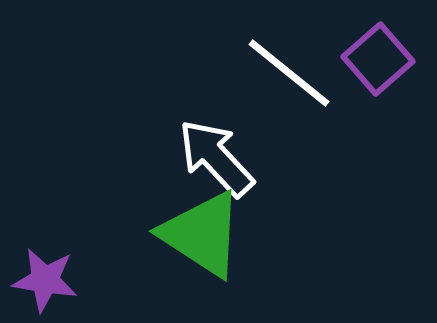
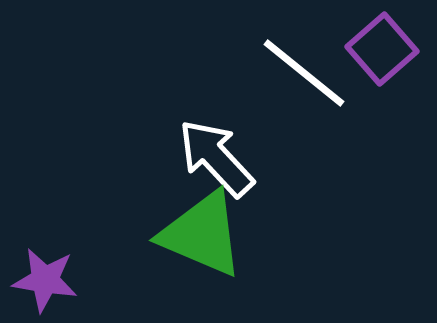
purple square: moved 4 px right, 10 px up
white line: moved 15 px right
green triangle: rotated 10 degrees counterclockwise
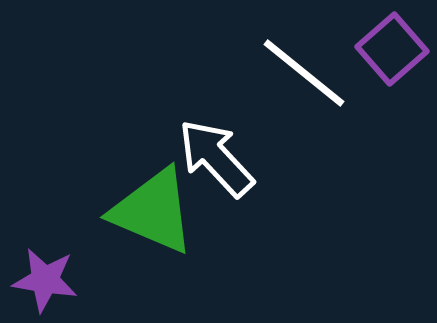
purple square: moved 10 px right
green triangle: moved 49 px left, 23 px up
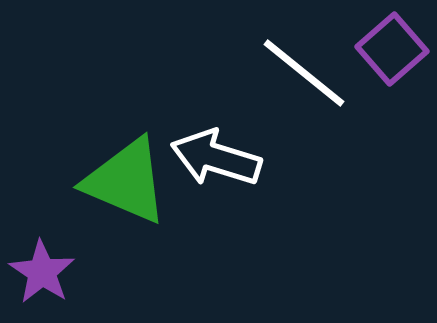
white arrow: rotated 30 degrees counterclockwise
green triangle: moved 27 px left, 30 px up
purple star: moved 3 px left, 8 px up; rotated 24 degrees clockwise
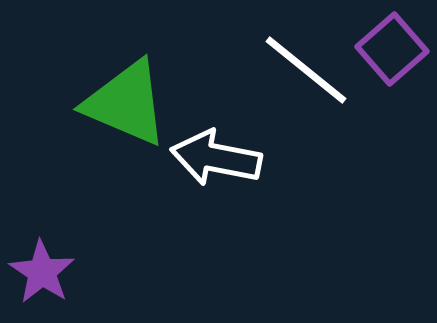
white line: moved 2 px right, 3 px up
white arrow: rotated 6 degrees counterclockwise
green triangle: moved 78 px up
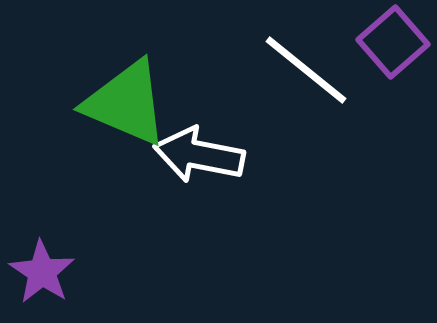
purple square: moved 1 px right, 7 px up
white arrow: moved 17 px left, 3 px up
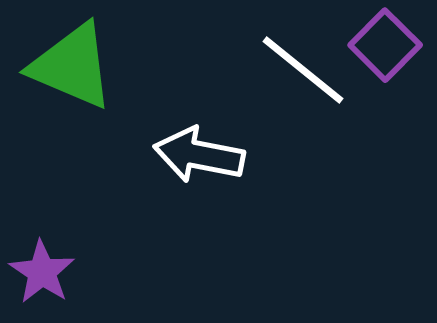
purple square: moved 8 px left, 3 px down; rotated 4 degrees counterclockwise
white line: moved 3 px left
green triangle: moved 54 px left, 37 px up
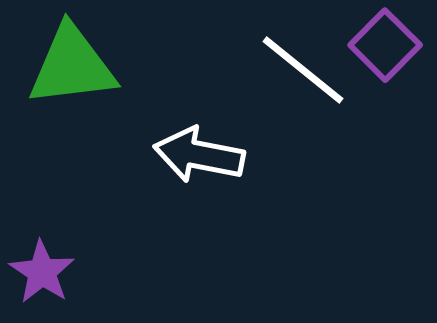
green triangle: rotated 30 degrees counterclockwise
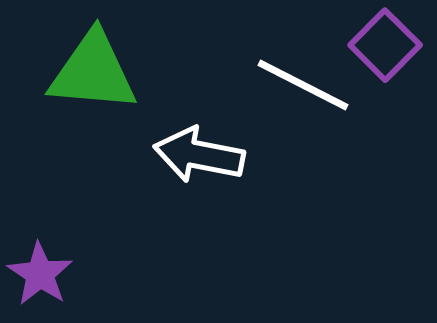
green triangle: moved 21 px right, 6 px down; rotated 12 degrees clockwise
white line: moved 15 px down; rotated 12 degrees counterclockwise
purple star: moved 2 px left, 2 px down
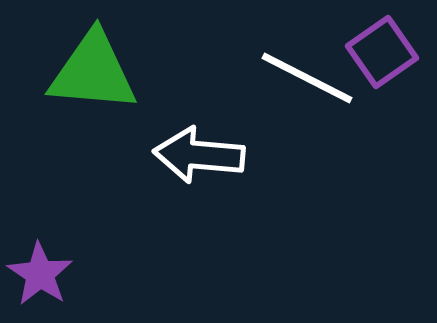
purple square: moved 3 px left, 7 px down; rotated 10 degrees clockwise
white line: moved 4 px right, 7 px up
white arrow: rotated 6 degrees counterclockwise
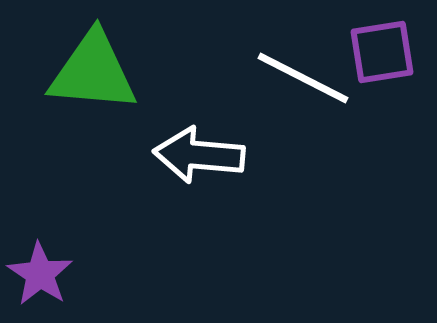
purple square: rotated 26 degrees clockwise
white line: moved 4 px left
